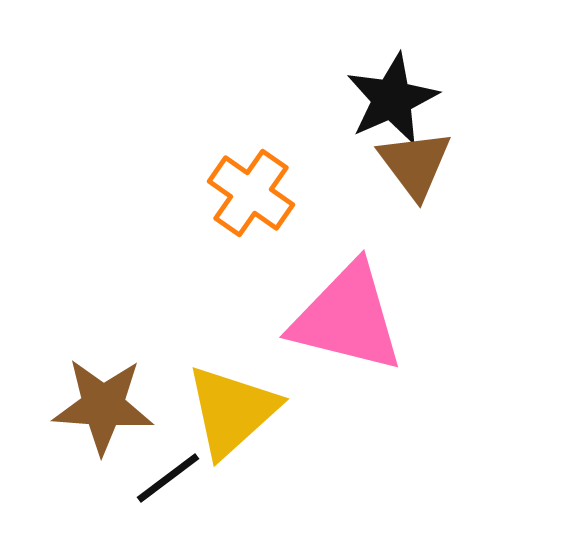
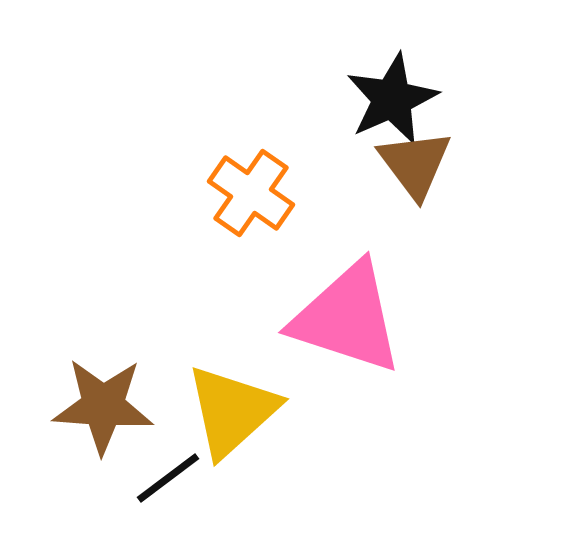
pink triangle: rotated 4 degrees clockwise
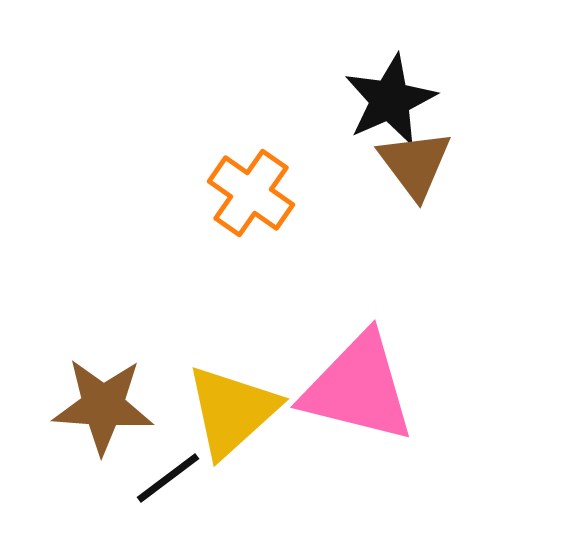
black star: moved 2 px left, 1 px down
pink triangle: moved 11 px right, 70 px down; rotated 4 degrees counterclockwise
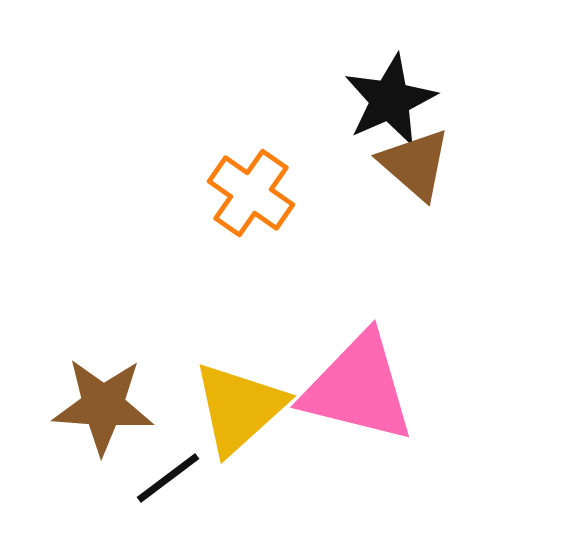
brown triangle: rotated 12 degrees counterclockwise
yellow triangle: moved 7 px right, 3 px up
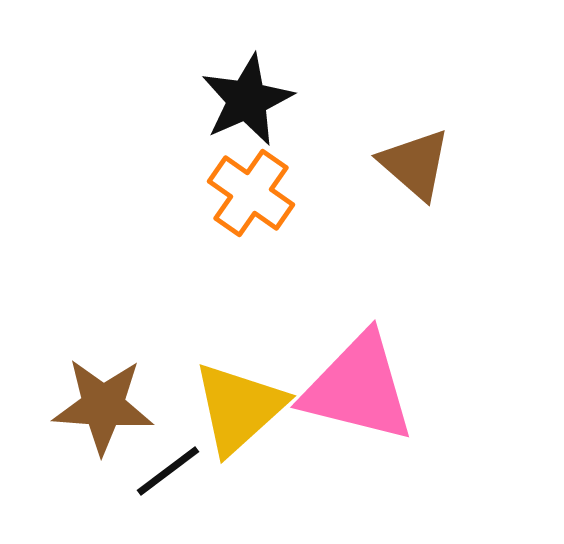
black star: moved 143 px left
black line: moved 7 px up
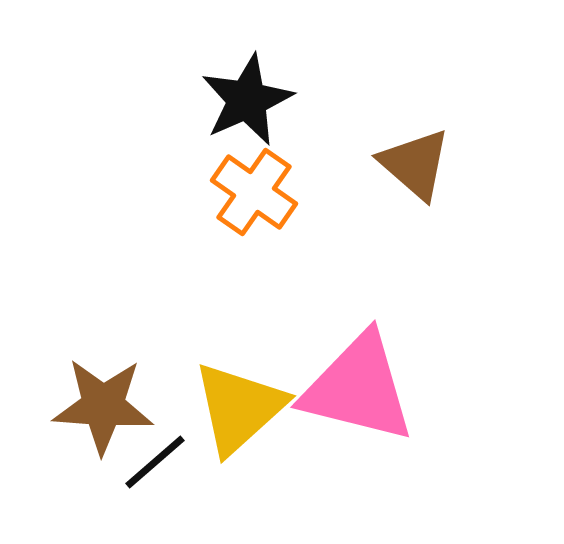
orange cross: moved 3 px right, 1 px up
black line: moved 13 px left, 9 px up; rotated 4 degrees counterclockwise
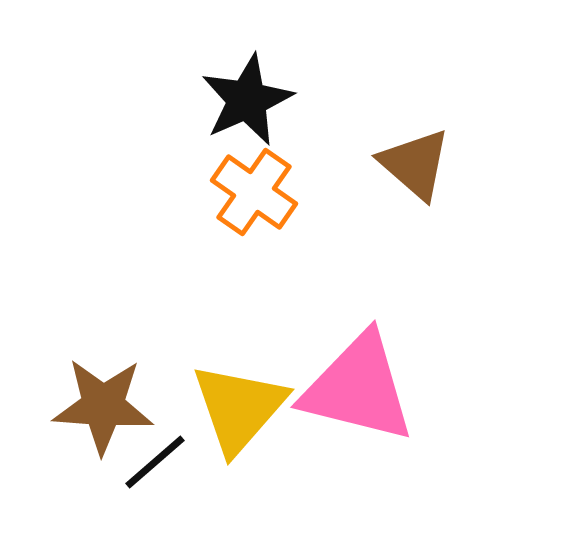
yellow triangle: rotated 7 degrees counterclockwise
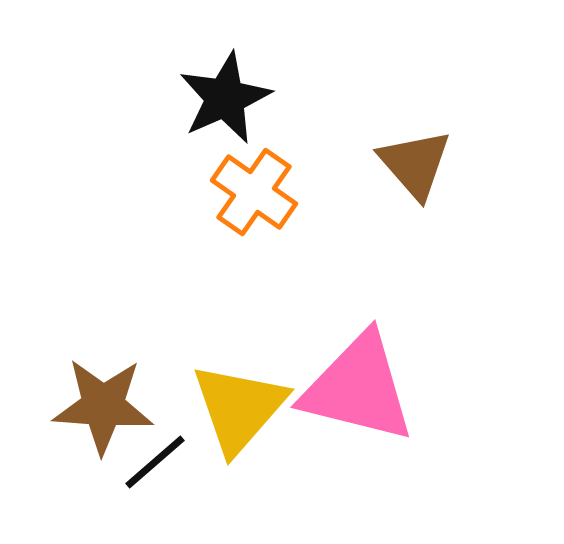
black star: moved 22 px left, 2 px up
brown triangle: rotated 8 degrees clockwise
